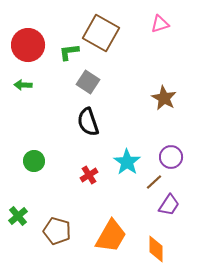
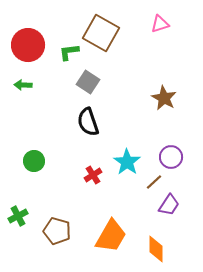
red cross: moved 4 px right
green cross: rotated 12 degrees clockwise
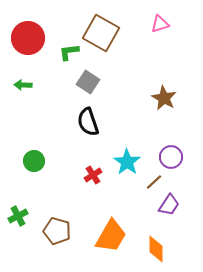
red circle: moved 7 px up
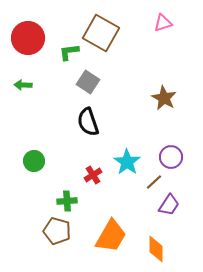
pink triangle: moved 3 px right, 1 px up
green cross: moved 49 px right, 15 px up; rotated 24 degrees clockwise
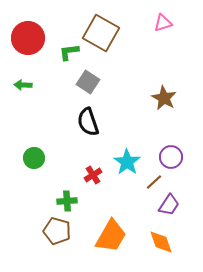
green circle: moved 3 px up
orange diamond: moved 5 px right, 7 px up; rotated 20 degrees counterclockwise
